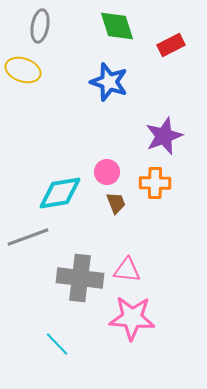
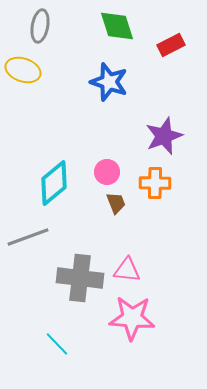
cyan diamond: moved 6 px left, 10 px up; rotated 30 degrees counterclockwise
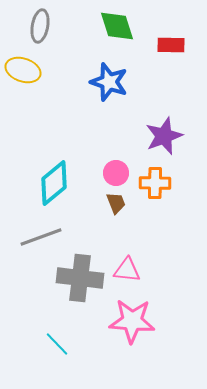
red rectangle: rotated 28 degrees clockwise
pink circle: moved 9 px right, 1 px down
gray line: moved 13 px right
pink star: moved 3 px down
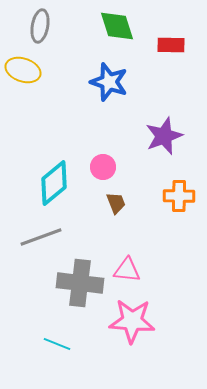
pink circle: moved 13 px left, 6 px up
orange cross: moved 24 px right, 13 px down
gray cross: moved 5 px down
cyan line: rotated 24 degrees counterclockwise
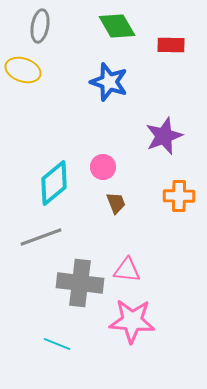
green diamond: rotated 12 degrees counterclockwise
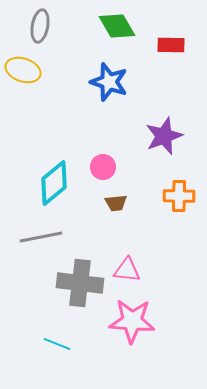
brown trapezoid: rotated 105 degrees clockwise
gray line: rotated 9 degrees clockwise
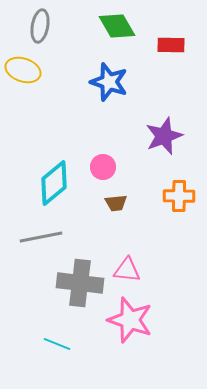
pink star: moved 2 px left, 1 px up; rotated 15 degrees clockwise
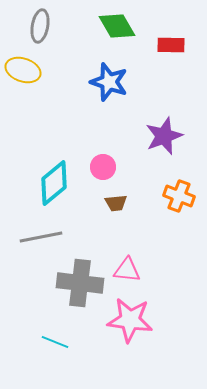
orange cross: rotated 20 degrees clockwise
pink star: rotated 12 degrees counterclockwise
cyan line: moved 2 px left, 2 px up
